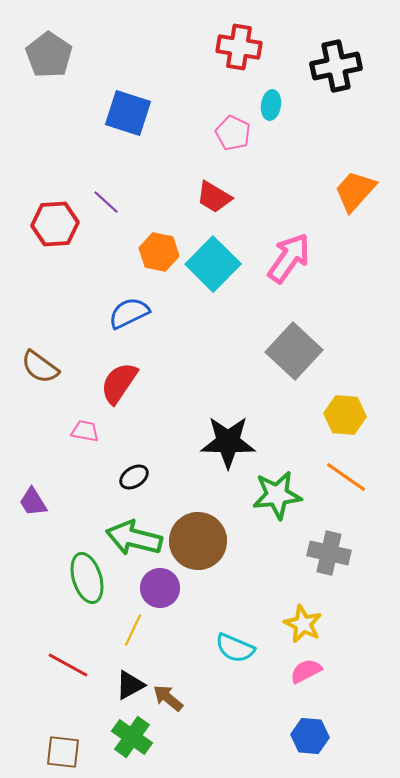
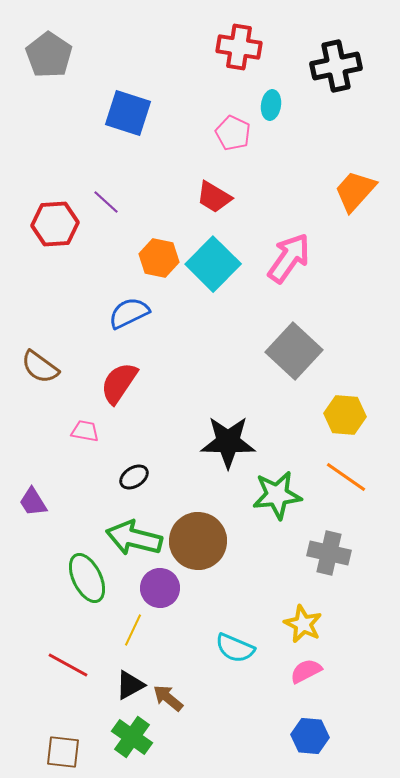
orange hexagon: moved 6 px down
green ellipse: rotated 9 degrees counterclockwise
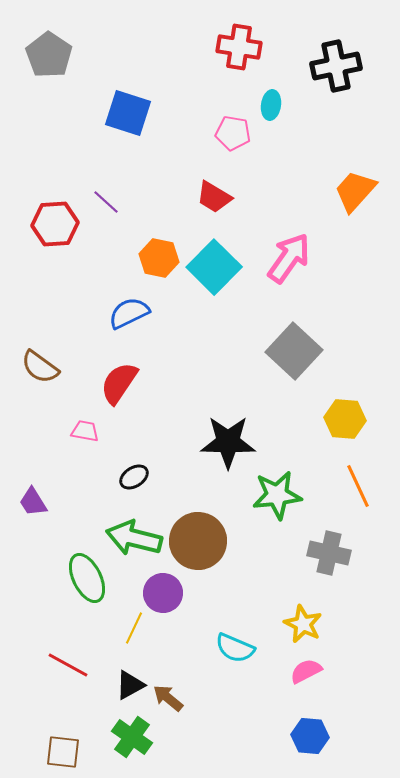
pink pentagon: rotated 16 degrees counterclockwise
cyan square: moved 1 px right, 3 px down
yellow hexagon: moved 4 px down
orange line: moved 12 px right, 9 px down; rotated 30 degrees clockwise
purple circle: moved 3 px right, 5 px down
yellow line: moved 1 px right, 2 px up
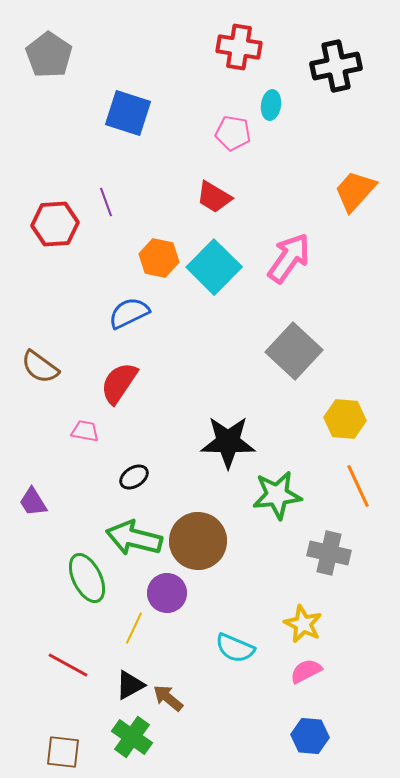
purple line: rotated 28 degrees clockwise
purple circle: moved 4 px right
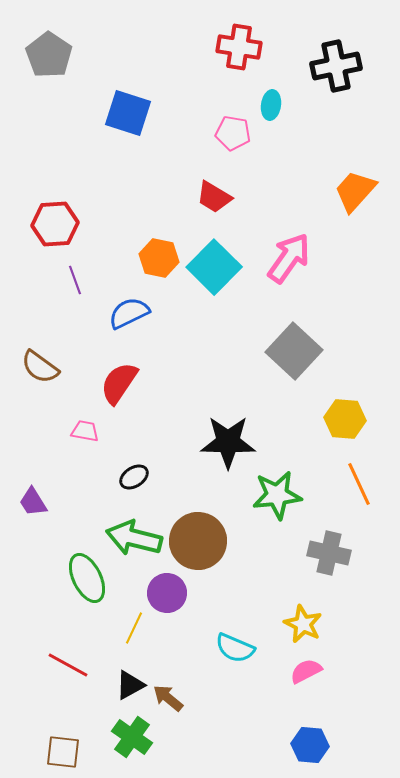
purple line: moved 31 px left, 78 px down
orange line: moved 1 px right, 2 px up
blue hexagon: moved 9 px down
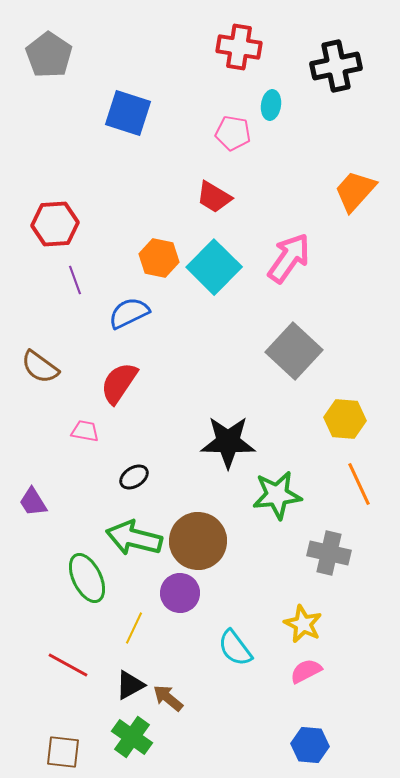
purple circle: moved 13 px right
cyan semicircle: rotated 30 degrees clockwise
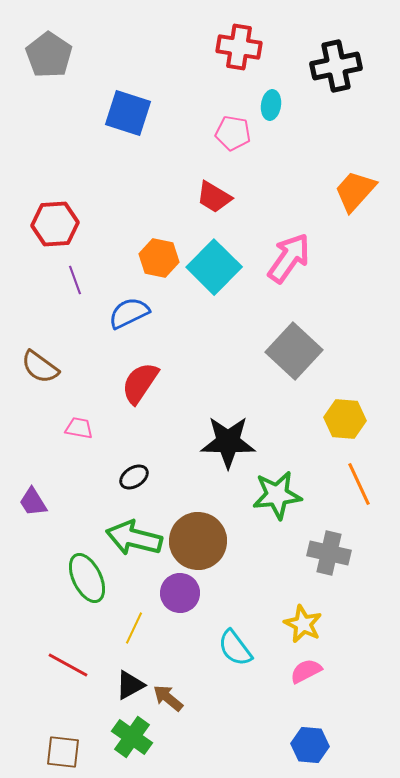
red semicircle: moved 21 px right
pink trapezoid: moved 6 px left, 3 px up
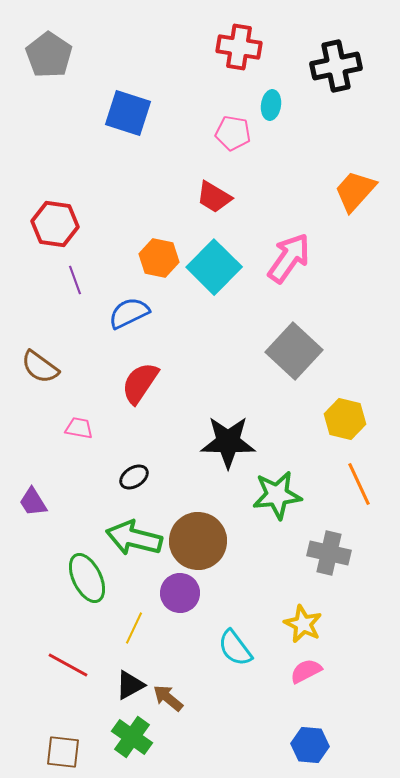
red hexagon: rotated 12 degrees clockwise
yellow hexagon: rotated 9 degrees clockwise
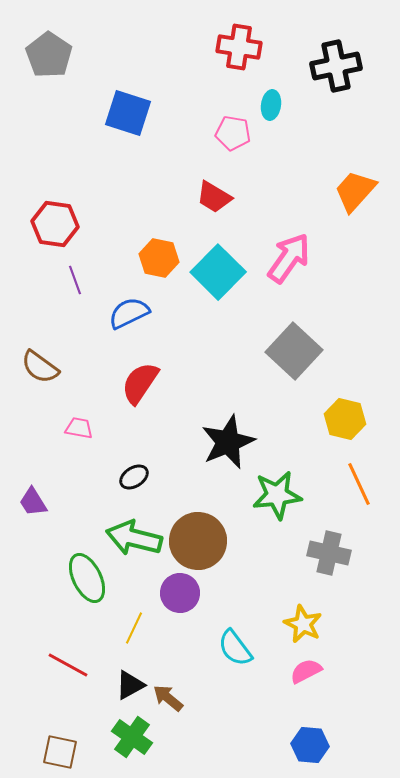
cyan square: moved 4 px right, 5 px down
black star: rotated 24 degrees counterclockwise
brown square: moved 3 px left; rotated 6 degrees clockwise
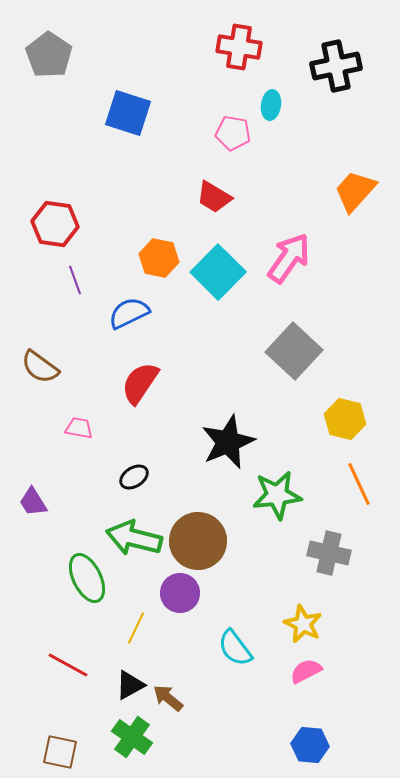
yellow line: moved 2 px right
